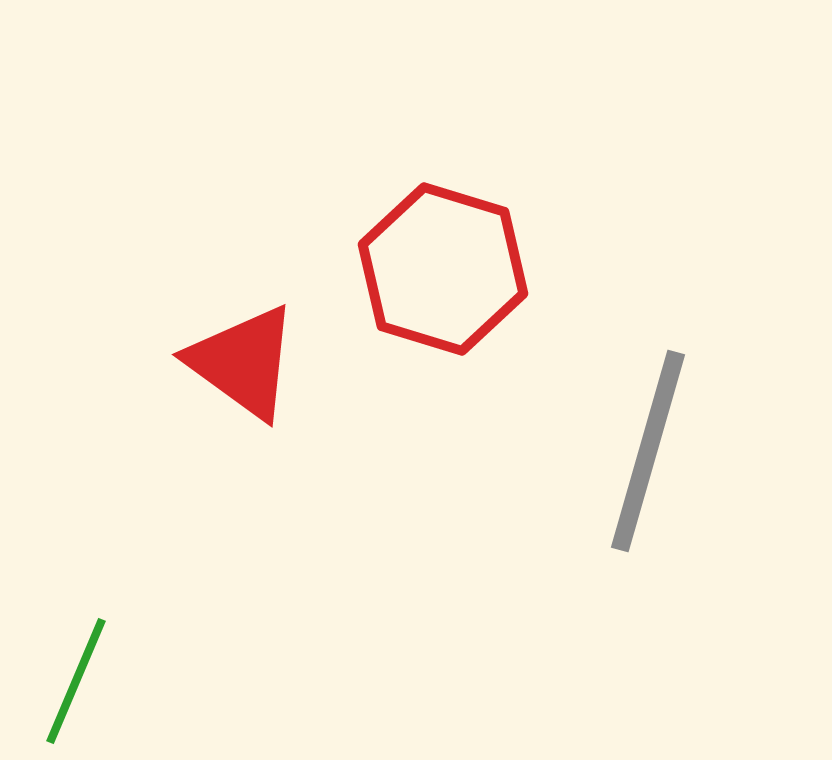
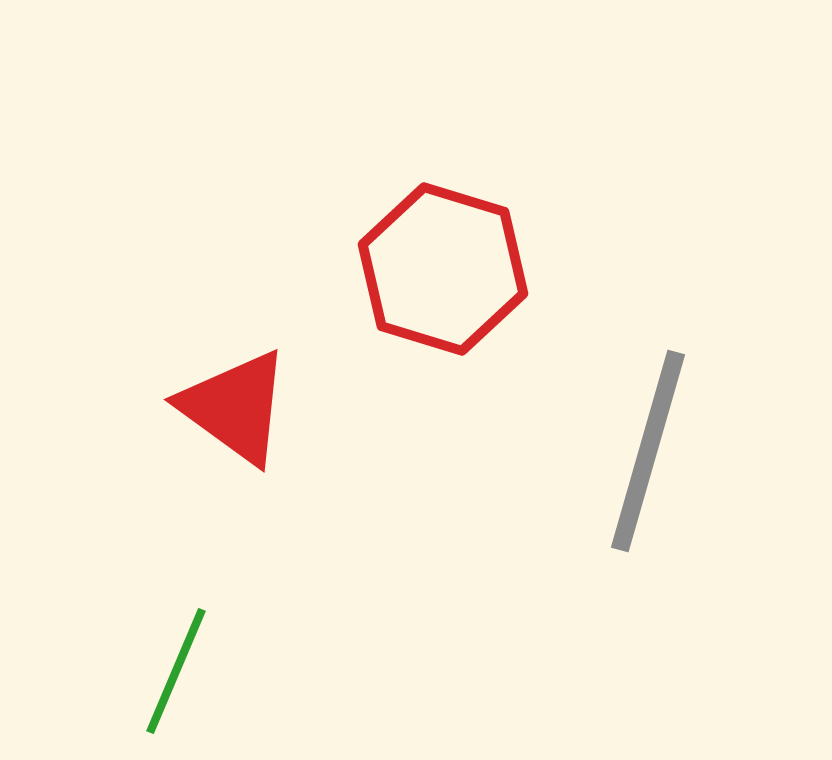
red triangle: moved 8 px left, 45 px down
green line: moved 100 px right, 10 px up
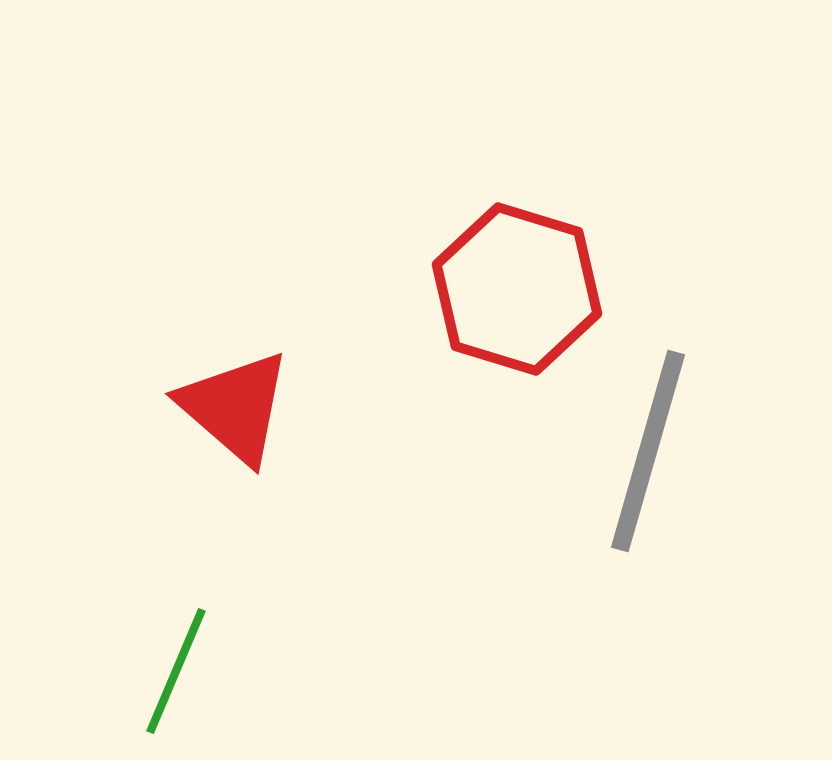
red hexagon: moved 74 px right, 20 px down
red triangle: rotated 5 degrees clockwise
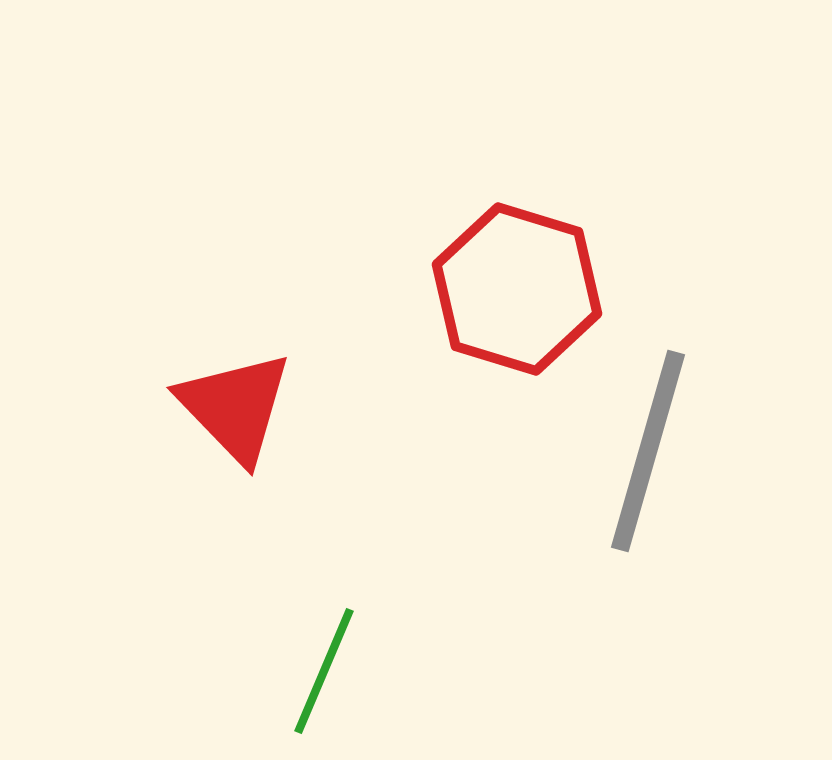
red triangle: rotated 5 degrees clockwise
green line: moved 148 px right
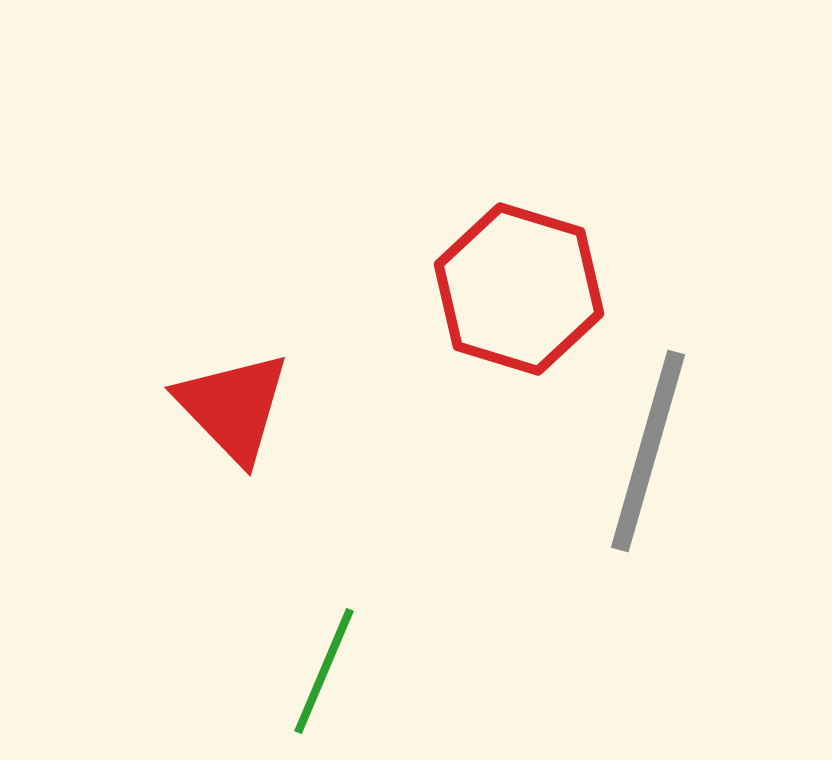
red hexagon: moved 2 px right
red triangle: moved 2 px left
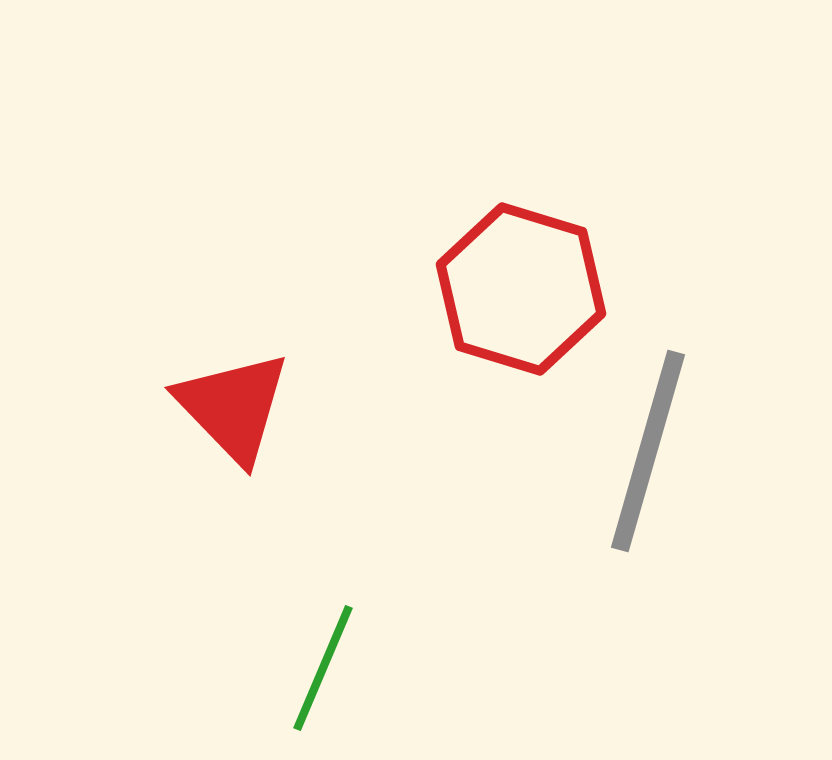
red hexagon: moved 2 px right
green line: moved 1 px left, 3 px up
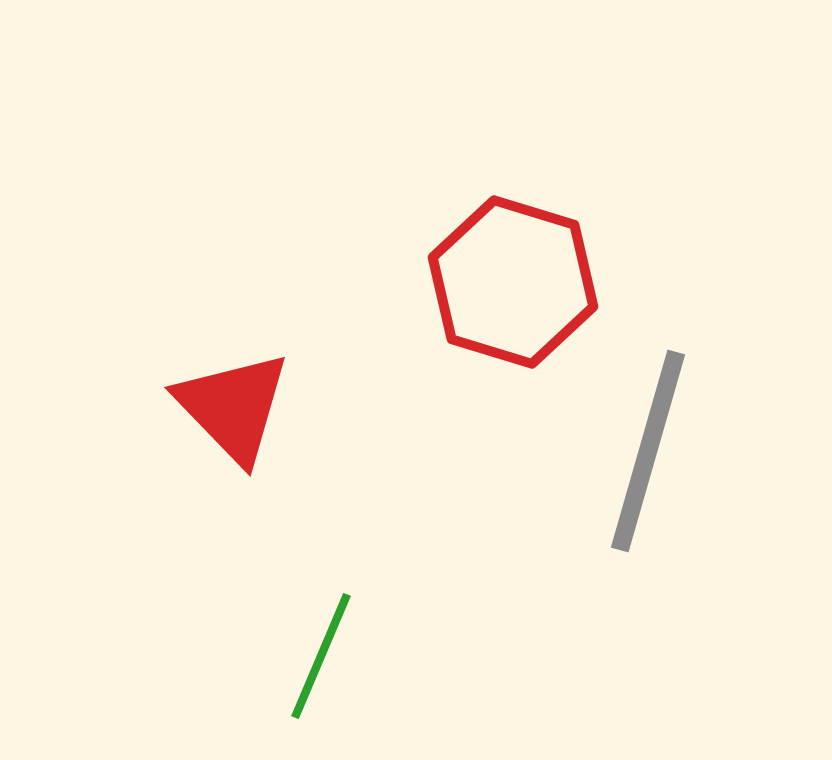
red hexagon: moved 8 px left, 7 px up
green line: moved 2 px left, 12 px up
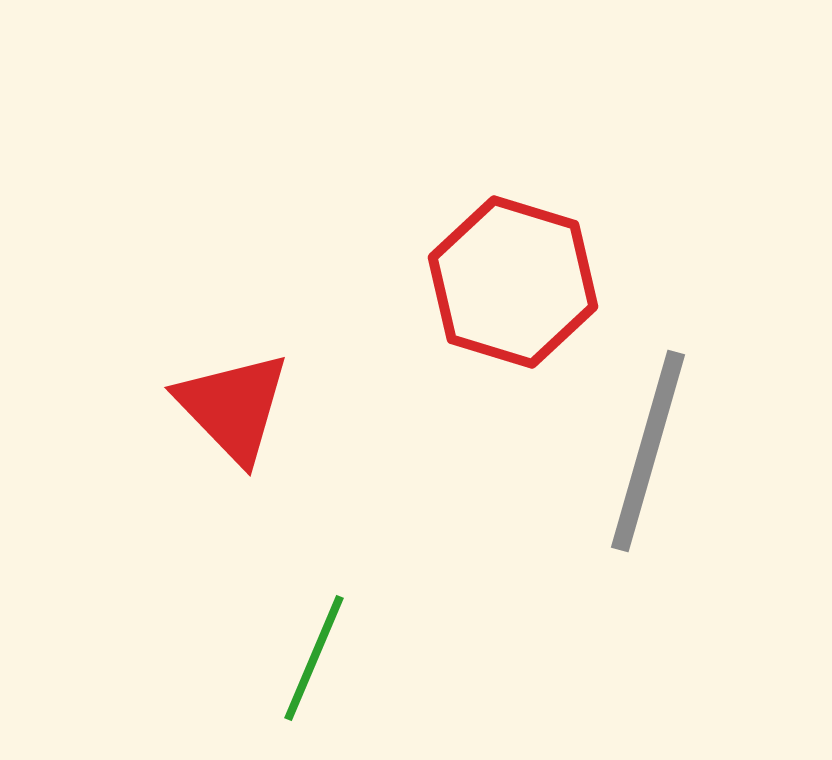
green line: moved 7 px left, 2 px down
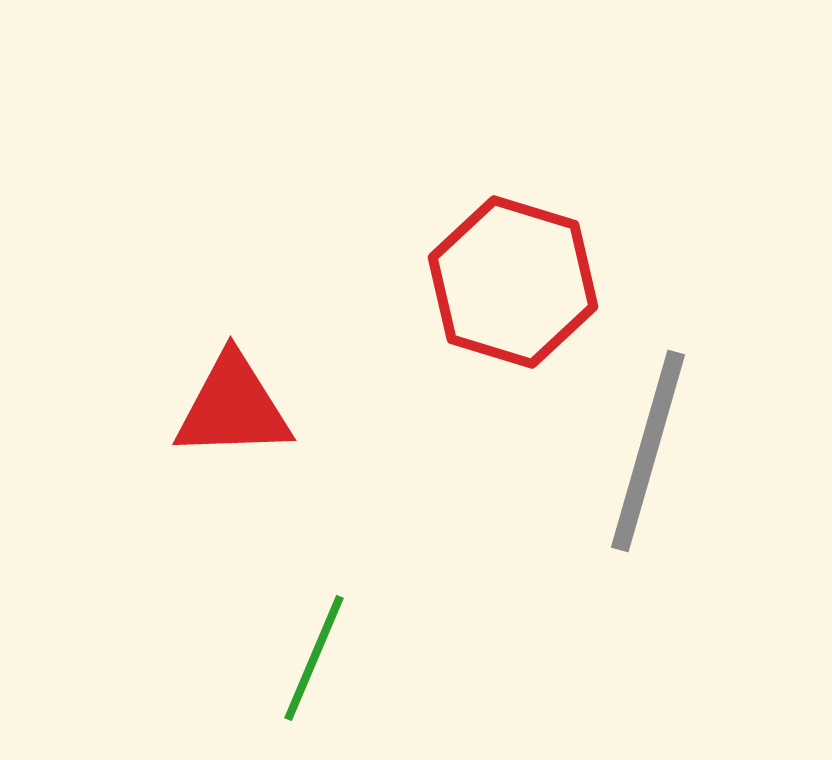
red triangle: rotated 48 degrees counterclockwise
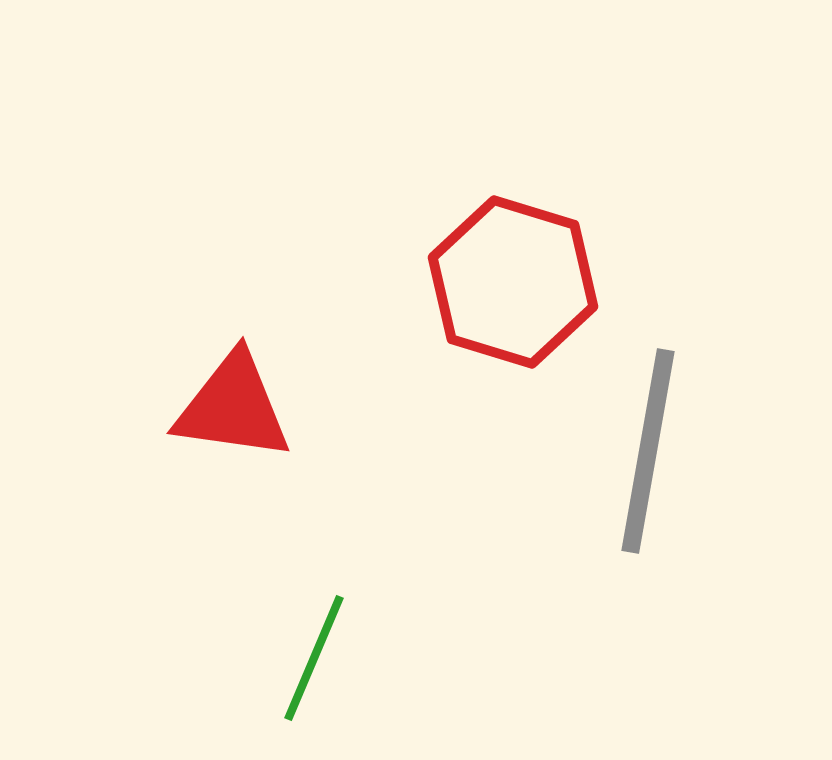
red triangle: rotated 10 degrees clockwise
gray line: rotated 6 degrees counterclockwise
